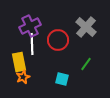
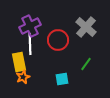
white line: moved 2 px left
cyan square: rotated 24 degrees counterclockwise
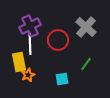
orange star: moved 5 px right, 2 px up
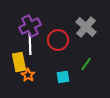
orange star: rotated 16 degrees counterclockwise
cyan square: moved 1 px right, 2 px up
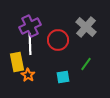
yellow rectangle: moved 2 px left
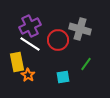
gray cross: moved 6 px left, 2 px down; rotated 25 degrees counterclockwise
white line: rotated 55 degrees counterclockwise
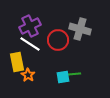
green line: moved 12 px left, 10 px down; rotated 48 degrees clockwise
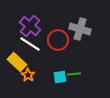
purple cross: rotated 25 degrees counterclockwise
yellow rectangle: rotated 36 degrees counterclockwise
cyan square: moved 3 px left
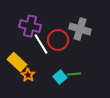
purple cross: rotated 25 degrees counterclockwise
white line: moved 11 px right; rotated 25 degrees clockwise
cyan square: rotated 32 degrees counterclockwise
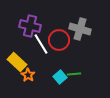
red circle: moved 1 px right
